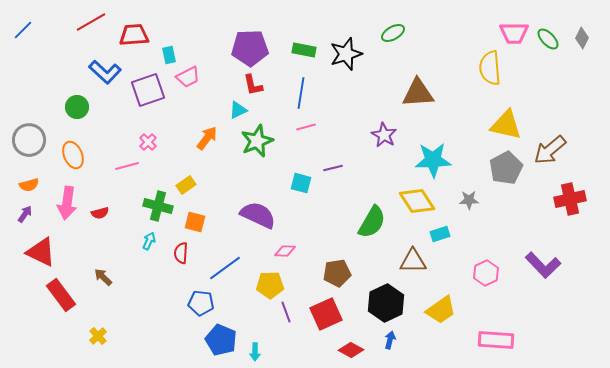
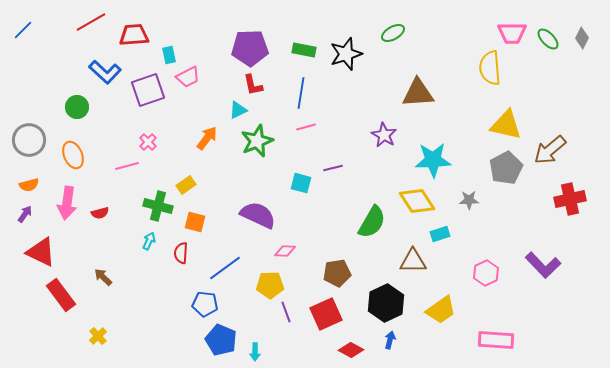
pink trapezoid at (514, 33): moved 2 px left
blue pentagon at (201, 303): moved 4 px right, 1 px down
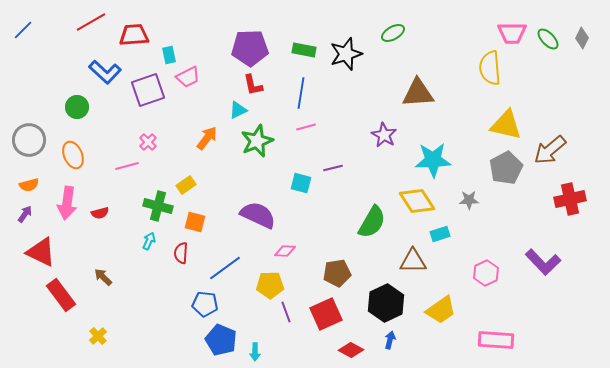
purple L-shape at (543, 265): moved 3 px up
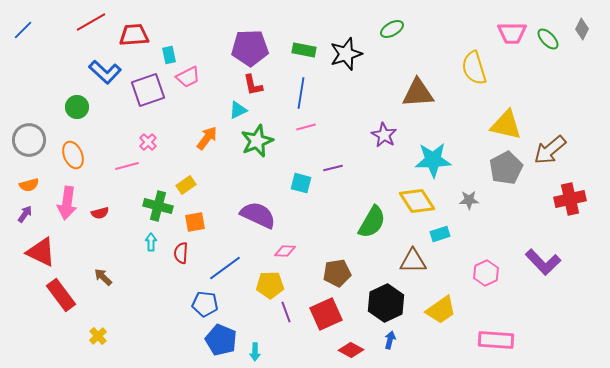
green ellipse at (393, 33): moved 1 px left, 4 px up
gray diamond at (582, 38): moved 9 px up
yellow semicircle at (490, 68): moved 16 px left; rotated 12 degrees counterclockwise
orange square at (195, 222): rotated 25 degrees counterclockwise
cyan arrow at (149, 241): moved 2 px right, 1 px down; rotated 24 degrees counterclockwise
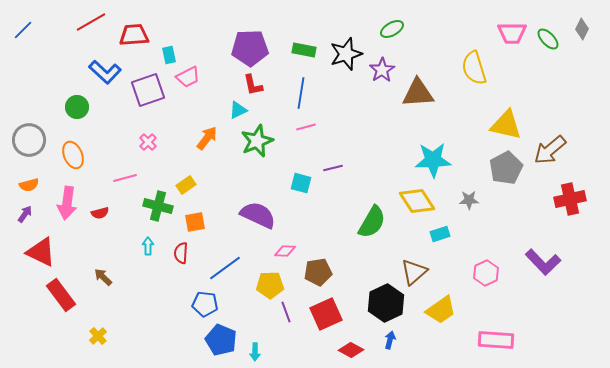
purple star at (384, 135): moved 2 px left, 65 px up; rotated 10 degrees clockwise
pink line at (127, 166): moved 2 px left, 12 px down
cyan arrow at (151, 242): moved 3 px left, 4 px down
brown triangle at (413, 261): moved 1 px right, 11 px down; rotated 40 degrees counterclockwise
brown pentagon at (337, 273): moved 19 px left, 1 px up
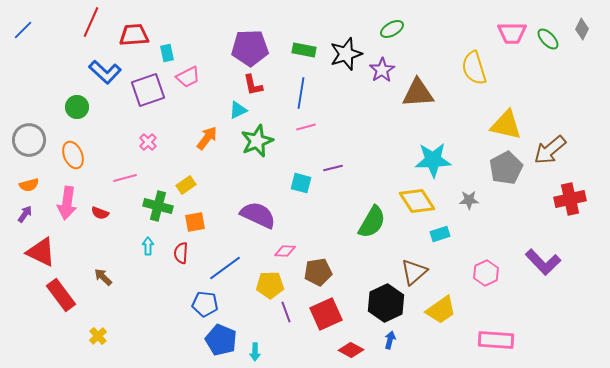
red line at (91, 22): rotated 36 degrees counterclockwise
cyan rectangle at (169, 55): moved 2 px left, 2 px up
red semicircle at (100, 213): rotated 36 degrees clockwise
